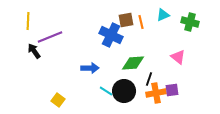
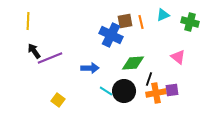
brown square: moved 1 px left, 1 px down
purple line: moved 21 px down
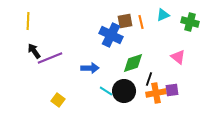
green diamond: rotated 15 degrees counterclockwise
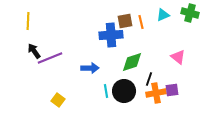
green cross: moved 9 px up
blue cross: rotated 30 degrees counterclockwise
green diamond: moved 1 px left, 1 px up
cyan line: rotated 48 degrees clockwise
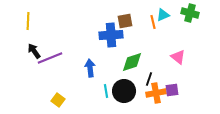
orange line: moved 12 px right
blue arrow: rotated 96 degrees counterclockwise
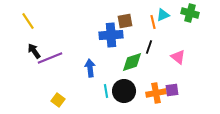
yellow line: rotated 36 degrees counterclockwise
black line: moved 32 px up
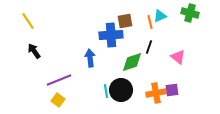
cyan triangle: moved 3 px left, 1 px down
orange line: moved 3 px left
purple line: moved 9 px right, 22 px down
blue arrow: moved 10 px up
black circle: moved 3 px left, 1 px up
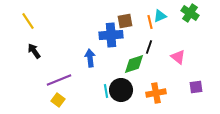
green cross: rotated 18 degrees clockwise
green diamond: moved 2 px right, 2 px down
purple square: moved 24 px right, 3 px up
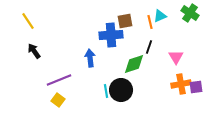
pink triangle: moved 2 px left; rotated 21 degrees clockwise
orange cross: moved 25 px right, 9 px up
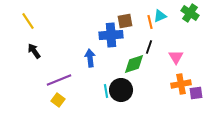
purple square: moved 6 px down
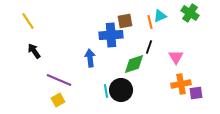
purple line: rotated 45 degrees clockwise
yellow square: rotated 24 degrees clockwise
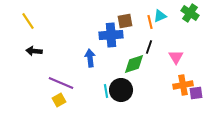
black arrow: rotated 49 degrees counterclockwise
purple line: moved 2 px right, 3 px down
orange cross: moved 2 px right, 1 px down
yellow square: moved 1 px right
